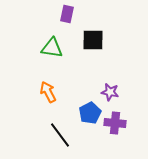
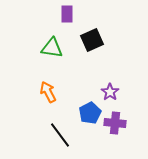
purple rectangle: rotated 12 degrees counterclockwise
black square: moved 1 px left; rotated 25 degrees counterclockwise
purple star: rotated 24 degrees clockwise
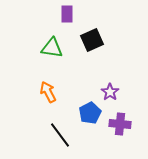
purple cross: moved 5 px right, 1 px down
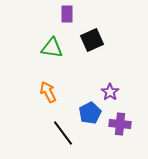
black line: moved 3 px right, 2 px up
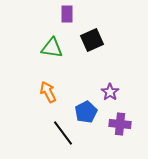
blue pentagon: moved 4 px left, 1 px up
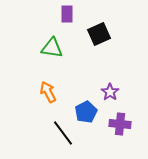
black square: moved 7 px right, 6 px up
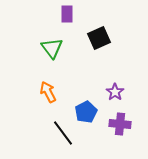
black square: moved 4 px down
green triangle: rotated 45 degrees clockwise
purple star: moved 5 px right
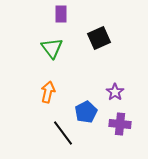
purple rectangle: moved 6 px left
orange arrow: rotated 40 degrees clockwise
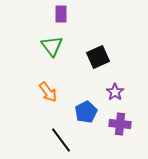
black square: moved 1 px left, 19 px down
green triangle: moved 2 px up
orange arrow: rotated 130 degrees clockwise
black line: moved 2 px left, 7 px down
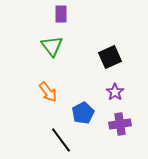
black square: moved 12 px right
blue pentagon: moved 3 px left, 1 px down
purple cross: rotated 15 degrees counterclockwise
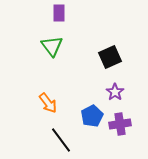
purple rectangle: moved 2 px left, 1 px up
orange arrow: moved 11 px down
blue pentagon: moved 9 px right, 3 px down
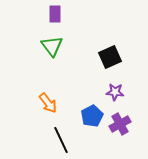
purple rectangle: moved 4 px left, 1 px down
purple star: rotated 30 degrees counterclockwise
purple cross: rotated 20 degrees counterclockwise
black line: rotated 12 degrees clockwise
